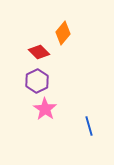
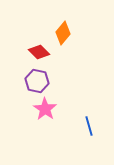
purple hexagon: rotated 20 degrees counterclockwise
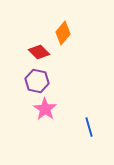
blue line: moved 1 px down
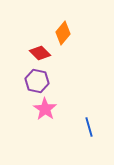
red diamond: moved 1 px right, 1 px down
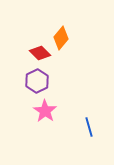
orange diamond: moved 2 px left, 5 px down
purple hexagon: rotated 20 degrees clockwise
pink star: moved 2 px down
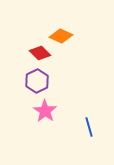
orange diamond: moved 2 px up; rotated 75 degrees clockwise
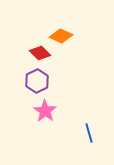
blue line: moved 6 px down
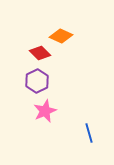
pink star: rotated 15 degrees clockwise
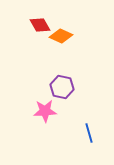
red diamond: moved 28 px up; rotated 15 degrees clockwise
purple hexagon: moved 25 px right, 6 px down; rotated 20 degrees counterclockwise
pink star: rotated 20 degrees clockwise
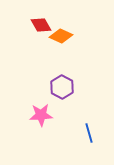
red diamond: moved 1 px right
purple hexagon: rotated 15 degrees clockwise
pink star: moved 4 px left, 4 px down
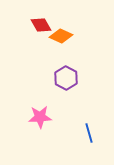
purple hexagon: moved 4 px right, 9 px up
pink star: moved 1 px left, 2 px down
